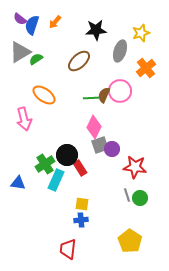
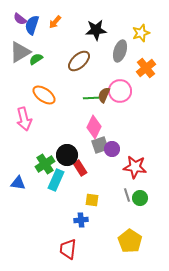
yellow square: moved 10 px right, 4 px up
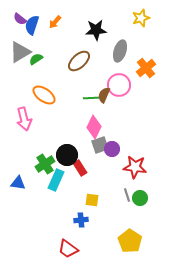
yellow star: moved 15 px up
pink circle: moved 1 px left, 6 px up
red trapezoid: rotated 60 degrees counterclockwise
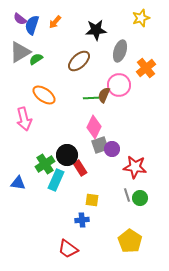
blue cross: moved 1 px right
